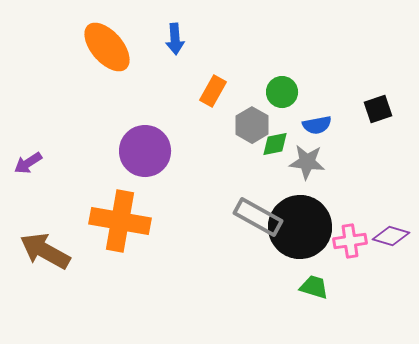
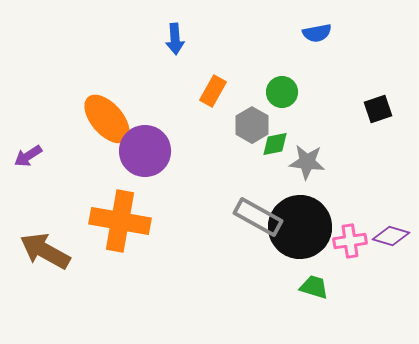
orange ellipse: moved 72 px down
blue semicircle: moved 92 px up
purple arrow: moved 7 px up
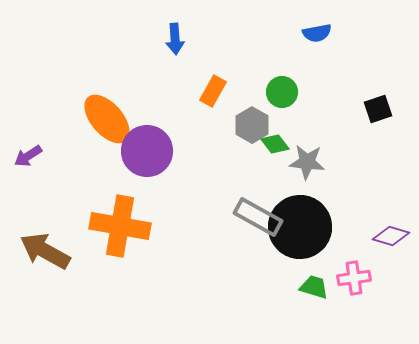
green diamond: rotated 64 degrees clockwise
purple circle: moved 2 px right
orange cross: moved 5 px down
pink cross: moved 4 px right, 37 px down
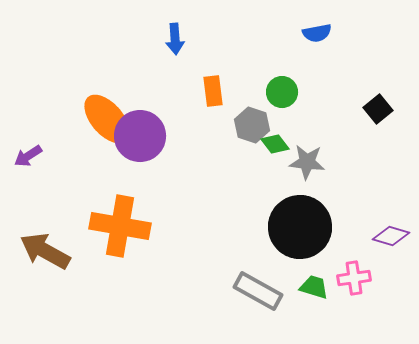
orange rectangle: rotated 36 degrees counterclockwise
black square: rotated 20 degrees counterclockwise
gray hexagon: rotated 12 degrees counterclockwise
purple circle: moved 7 px left, 15 px up
gray rectangle: moved 74 px down
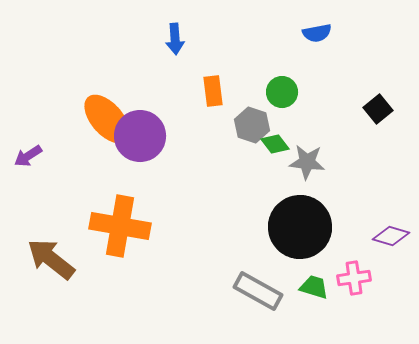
brown arrow: moved 6 px right, 8 px down; rotated 9 degrees clockwise
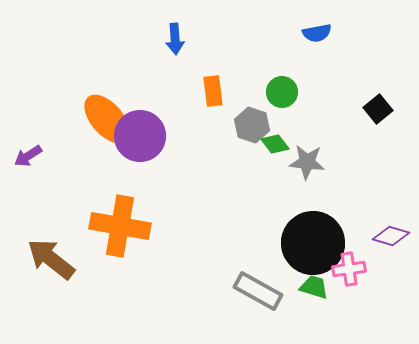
black circle: moved 13 px right, 16 px down
pink cross: moved 5 px left, 9 px up
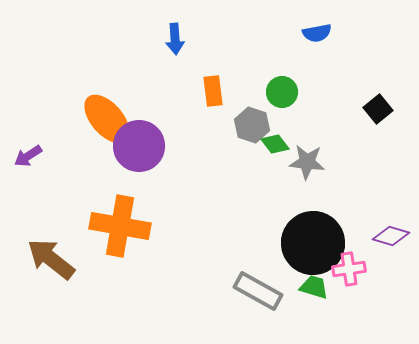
purple circle: moved 1 px left, 10 px down
